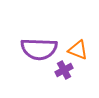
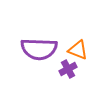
purple cross: moved 4 px right, 1 px up
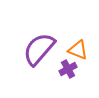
purple semicircle: rotated 129 degrees clockwise
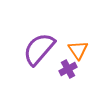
orange triangle: rotated 35 degrees clockwise
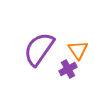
purple semicircle: rotated 6 degrees counterclockwise
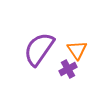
orange triangle: moved 1 px left
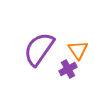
orange triangle: moved 1 px right
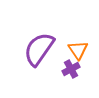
purple cross: moved 3 px right
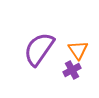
purple cross: moved 1 px right, 1 px down
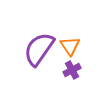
orange triangle: moved 8 px left, 4 px up
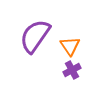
purple semicircle: moved 4 px left, 13 px up
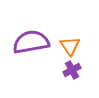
purple semicircle: moved 4 px left, 6 px down; rotated 45 degrees clockwise
